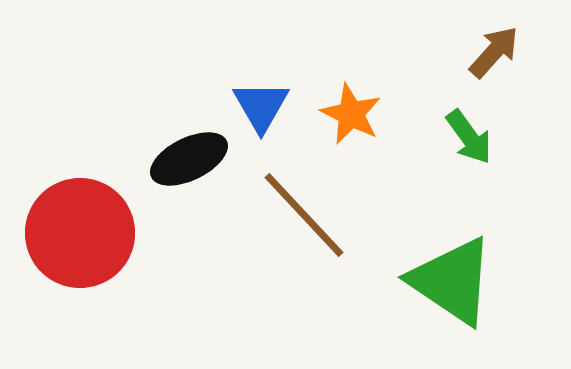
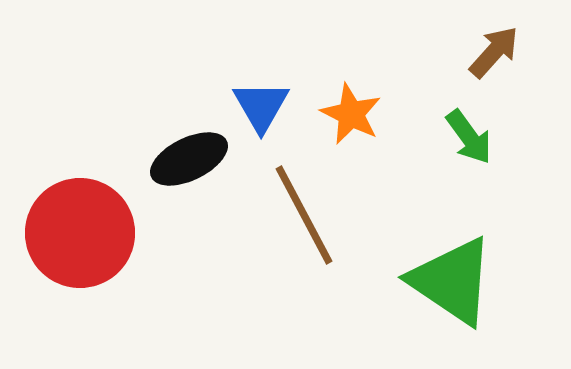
brown line: rotated 15 degrees clockwise
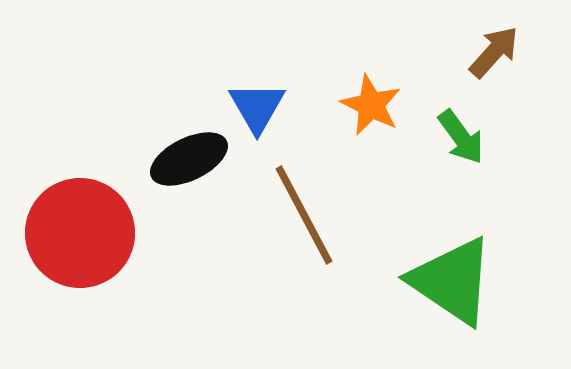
blue triangle: moved 4 px left, 1 px down
orange star: moved 20 px right, 9 px up
green arrow: moved 8 px left
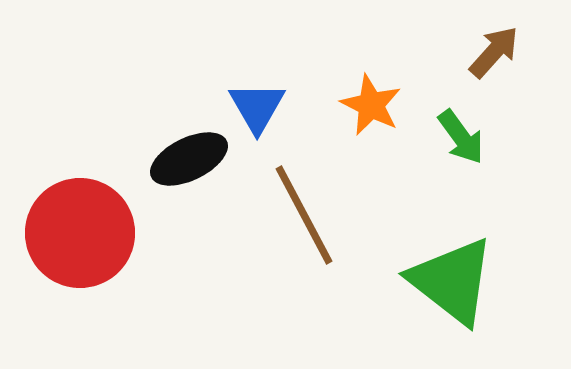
green triangle: rotated 4 degrees clockwise
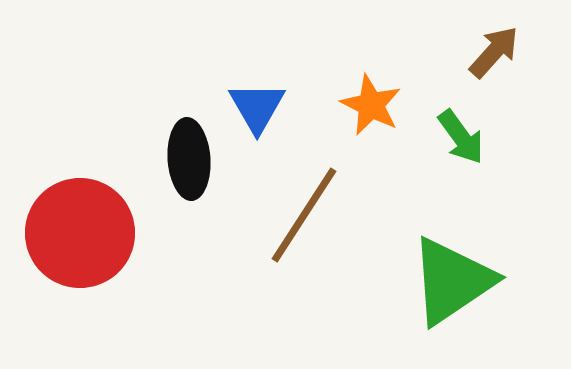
black ellipse: rotated 68 degrees counterclockwise
brown line: rotated 61 degrees clockwise
green triangle: rotated 48 degrees clockwise
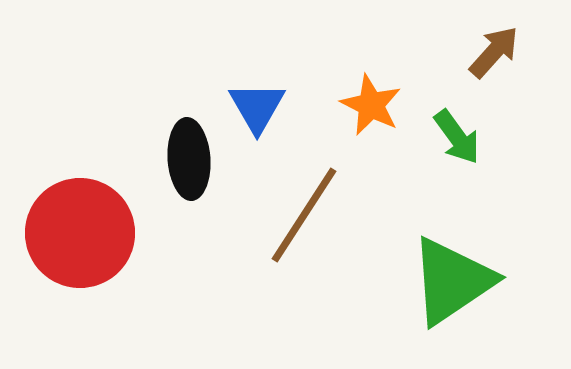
green arrow: moved 4 px left
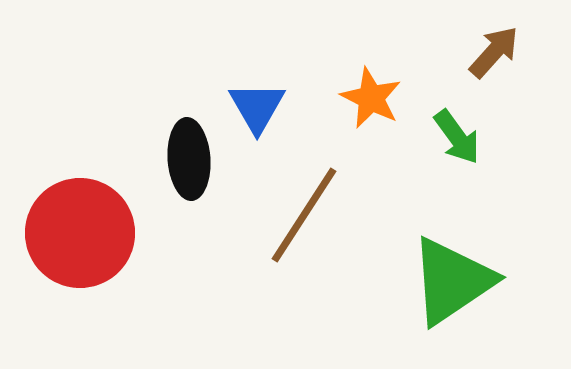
orange star: moved 7 px up
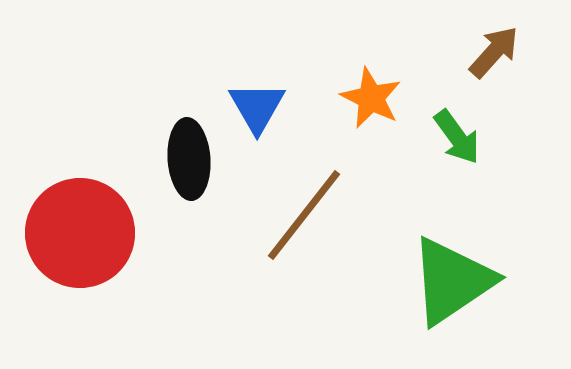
brown line: rotated 5 degrees clockwise
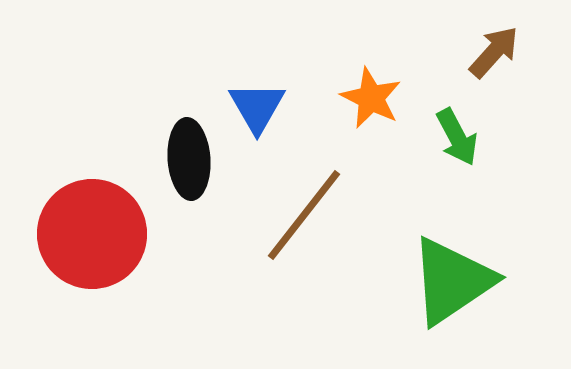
green arrow: rotated 8 degrees clockwise
red circle: moved 12 px right, 1 px down
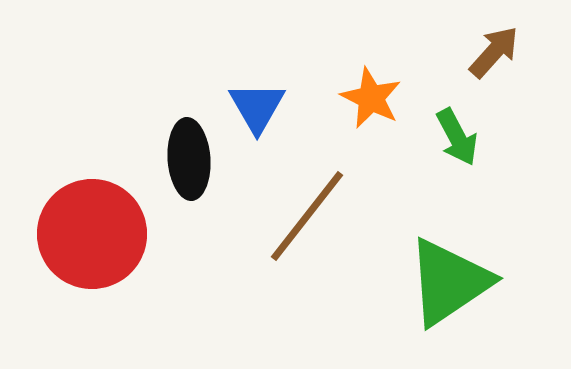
brown line: moved 3 px right, 1 px down
green triangle: moved 3 px left, 1 px down
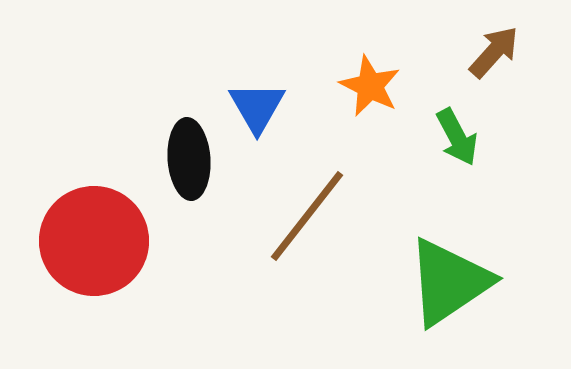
orange star: moved 1 px left, 12 px up
red circle: moved 2 px right, 7 px down
